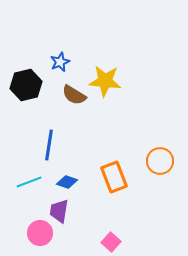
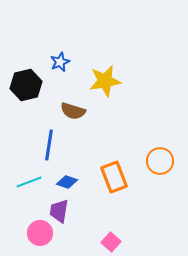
yellow star: rotated 16 degrees counterclockwise
brown semicircle: moved 1 px left, 16 px down; rotated 15 degrees counterclockwise
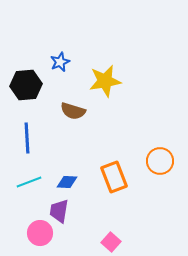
black hexagon: rotated 8 degrees clockwise
blue line: moved 22 px left, 7 px up; rotated 12 degrees counterclockwise
blue diamond: rotated 15 degrees counterclockwise
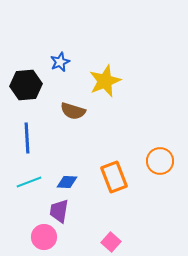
yellow star: rotated 12 degrees counterclockwise
pink circle: moved 4 px right, 4 px down
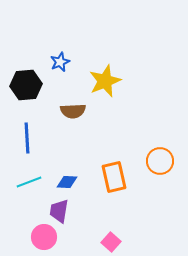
brown semicircle: rotated 20 degrees counterclockwise
orange rectangle: rotated 8 degrees clockwise
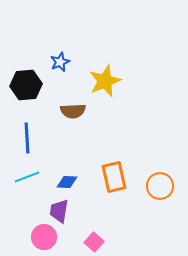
orange circle: moved 25 px down
cyan line: moved 2 px left, 5 px up
pink square: moved 17 px left
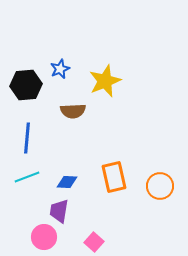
blue star: moved 7 px down
blue line: rotated 8 degrees clockwise
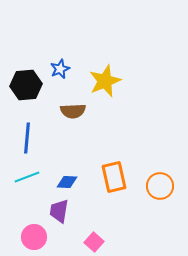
pink circle: moved 10 px left
